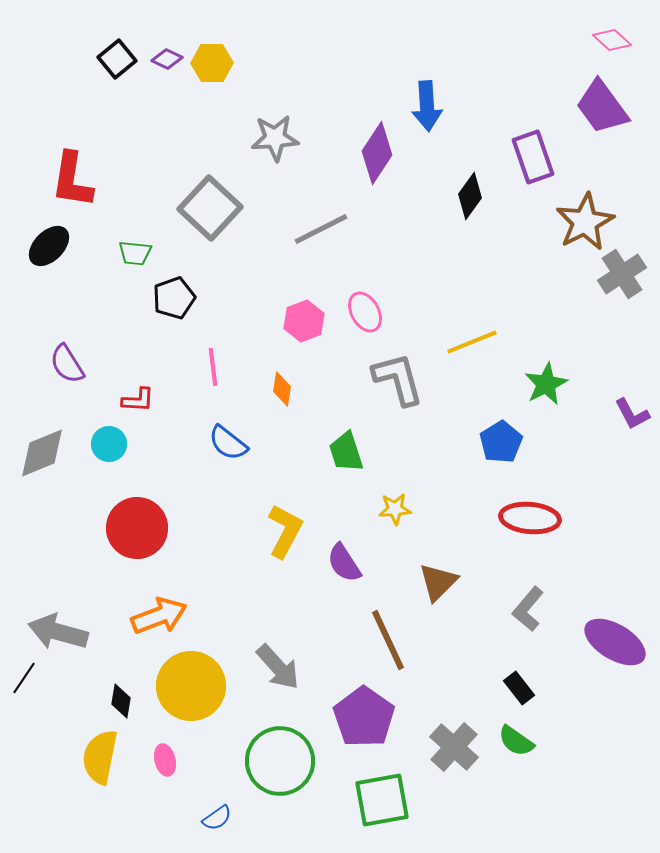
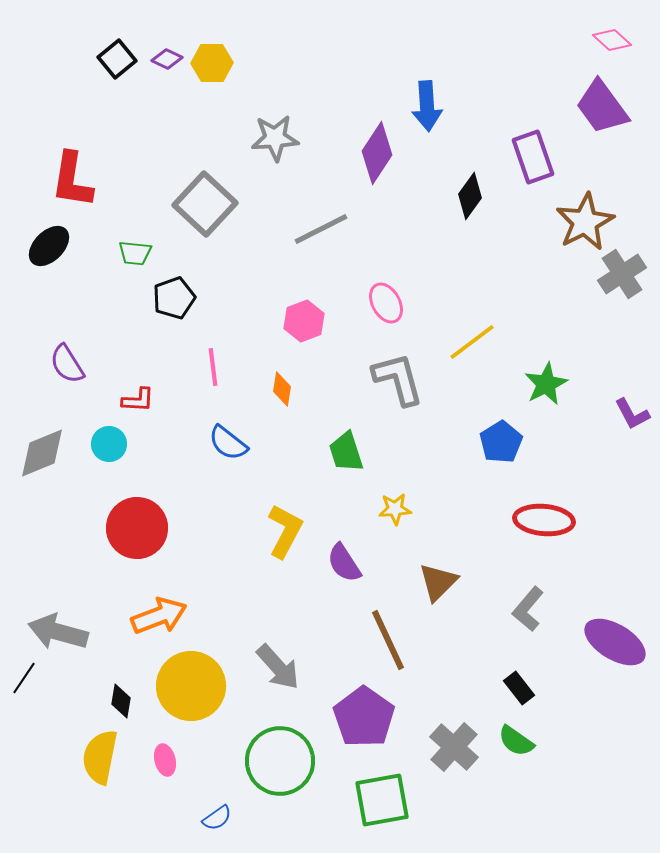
gray square at (210, 208): moved 5 px left, 4 px up
pink ellipse at (365, 312): moved 21 px right, 9 px up
yellow line at (472, 342): rotated 15 degrees counterclockwise
red ellipse at (530, 518): moved 14 px right, 2 px down
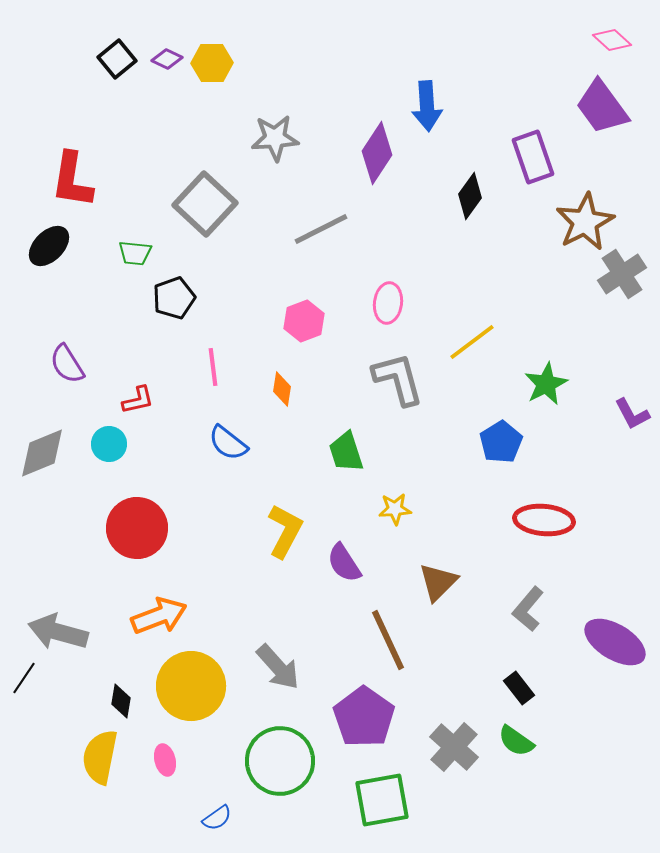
pink ellipse at (386, 303): moved 2 px right; rotated 36 degrees clockwise
red L-shape at (138, 400): rotated 16 degrees counterclockwise
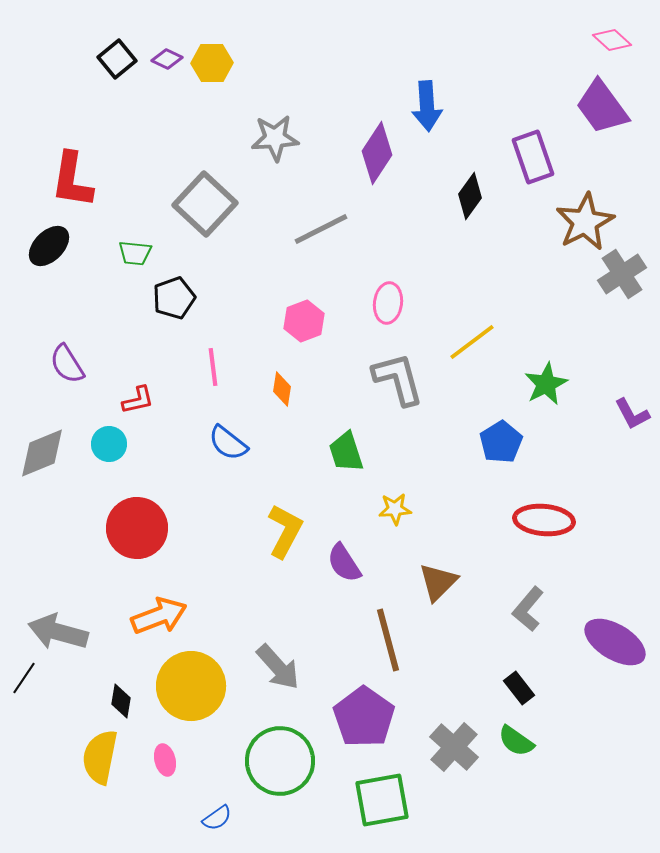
brown line at (388, 640): rotated 10 degrees clockwise
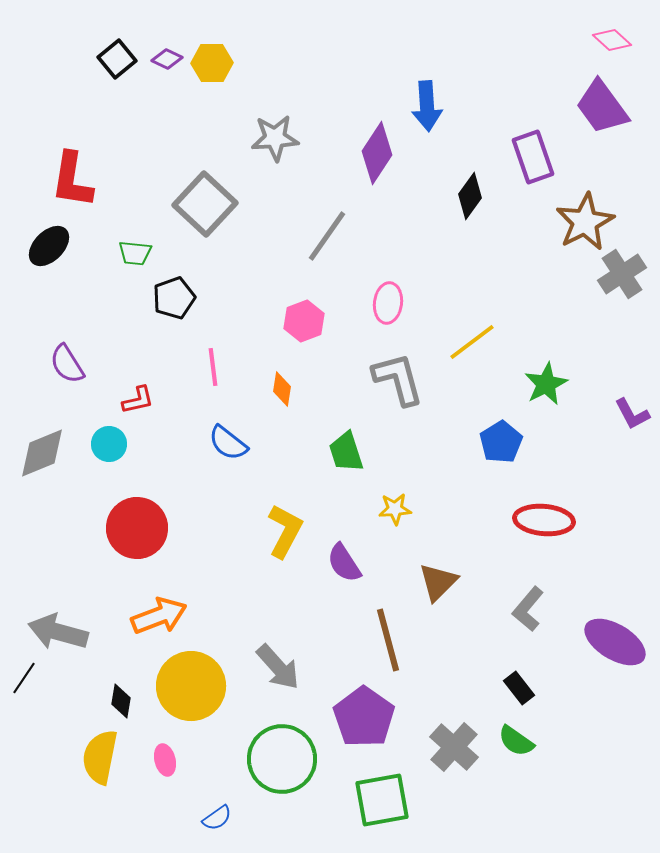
gray line at (321, 229): moved 6 px right, 7 px down; rotated 28 degrees counterclockwise
green circle at (280, 761): moved 2 px right, 2 px up
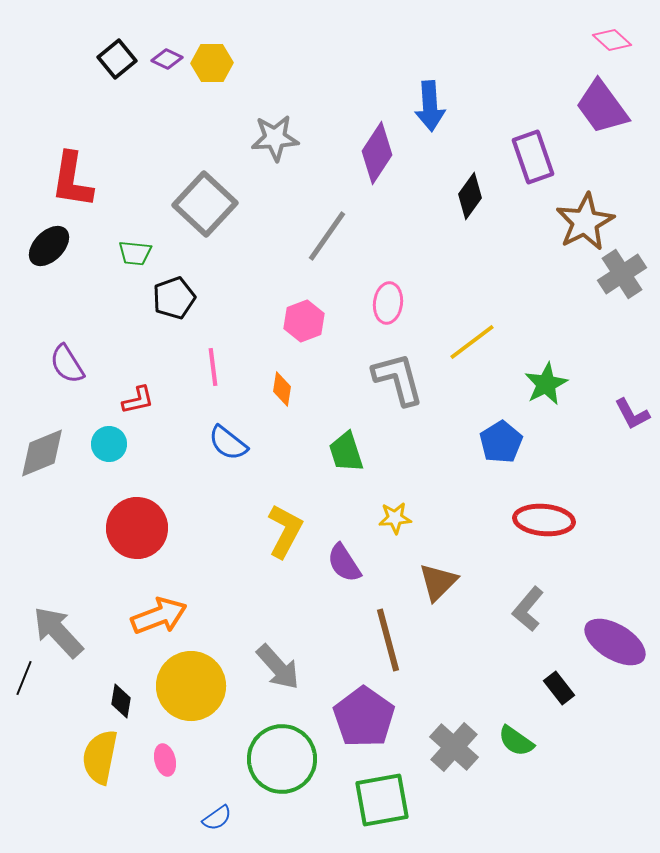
blue arrow at (427, 106): moved 3 px right
yellow star at (395, 509): moved 9 px down
gray arrow at (58, 632): rotated 32 degrees clockwise
black line at (24, 678): rotated 12 degrees counterclockwise
black rectangle at (519, 688): moved 40 px right
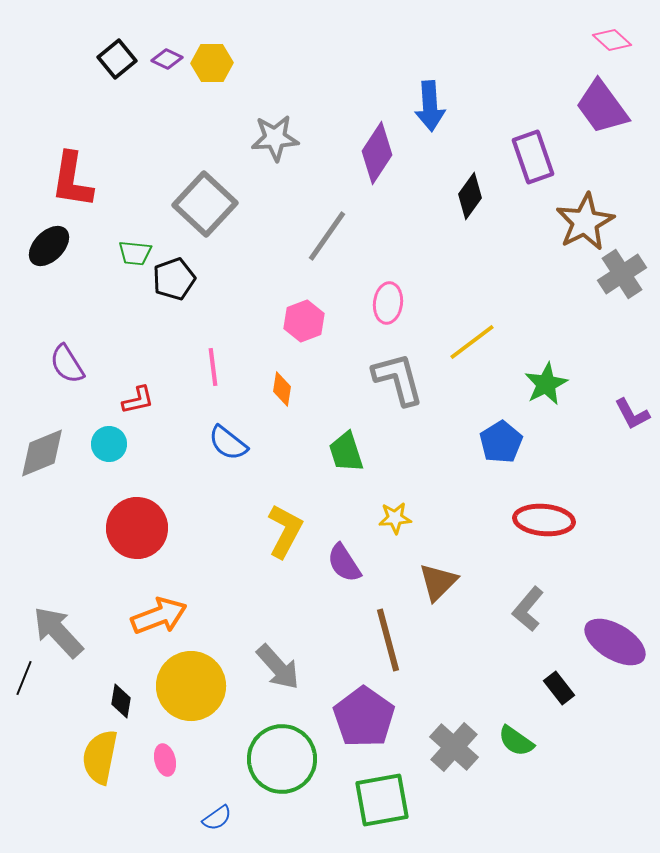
black pentagon at (174, 298): moved 19 px up
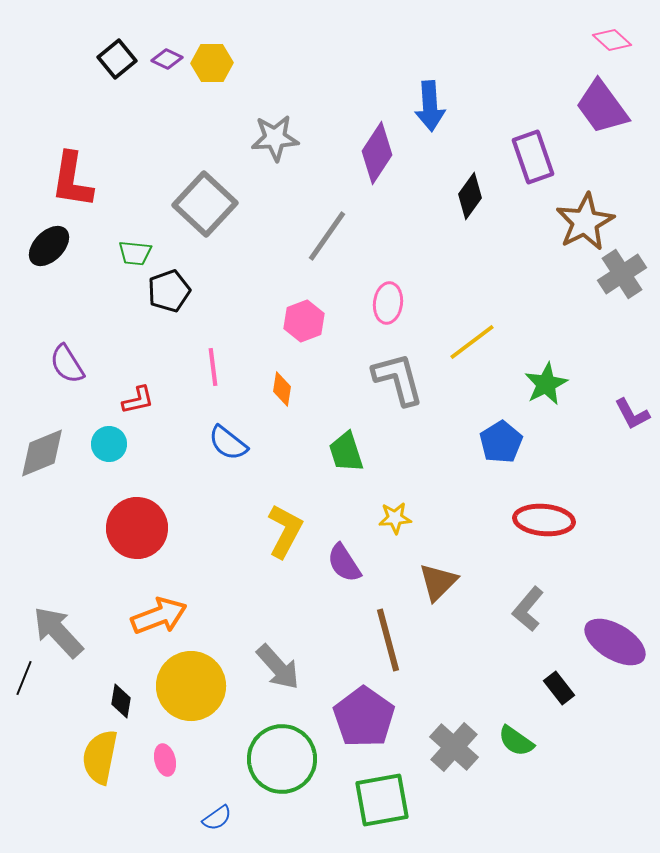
black pentagon at (174, 279): moved 5 px left, 12 px down
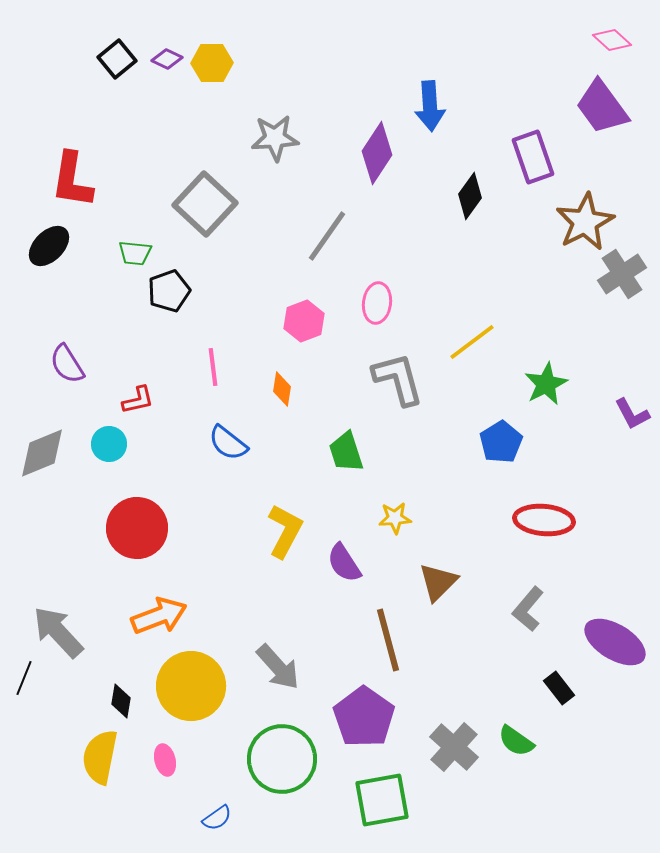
pink ellipse at (388, 303): moved 11 px left
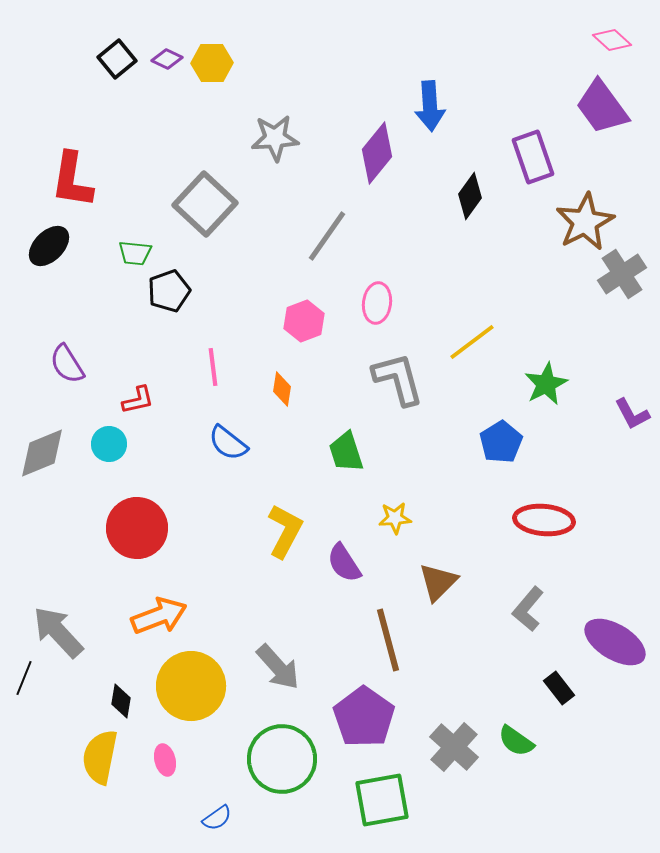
purple diamond at (377, 153): rotated 6 degrees clockwise
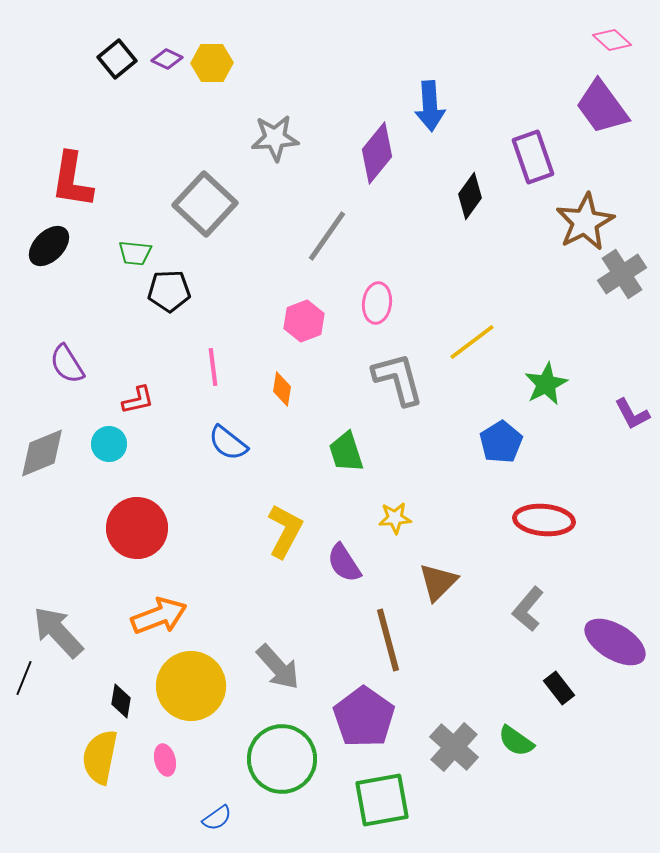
black pentagon at (169, 291): rotated 18 degrees clockwise
